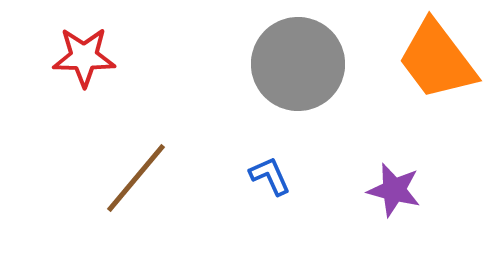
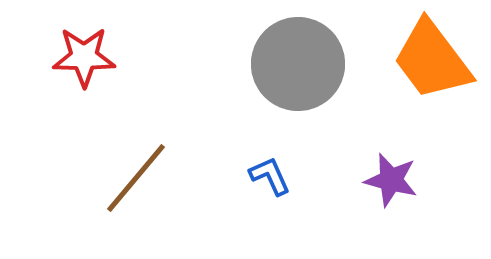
orange trapezoid: moved 5 px left
purple star: moved 3 px left, 10 px up
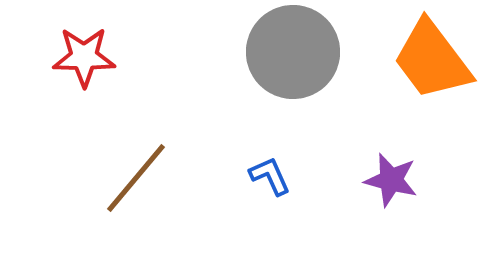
gray circle: moved 5 px left, 12 px up
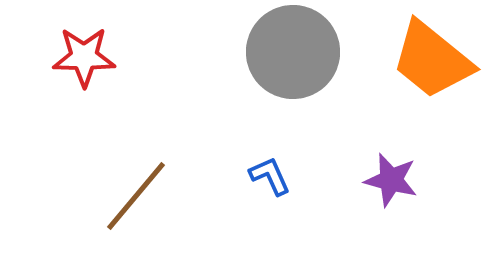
orange trapezoid: rotated 14 degrees counterclockwise
brown line: moved 18 px down
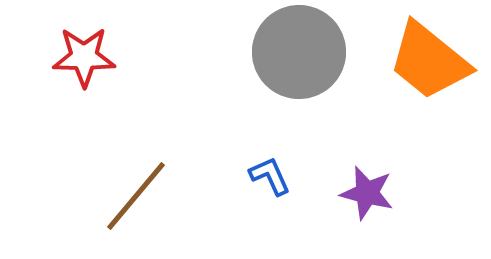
gray circle: moved 6 px right
orange trapezoid: moved 3 px left, 1 px down
purple star: moved 24 px left, 13 px down
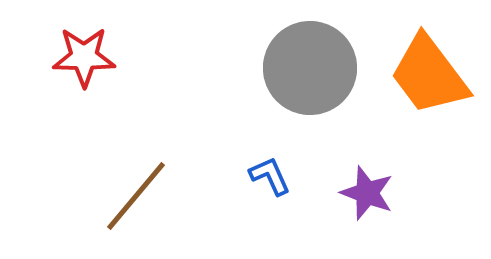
gray circle: moved 11 px right, 16 px down
orange trapezoid: moved 14 px down; rotated 14 degrees clockwise
purple star: rotated 6 degrees clockwise
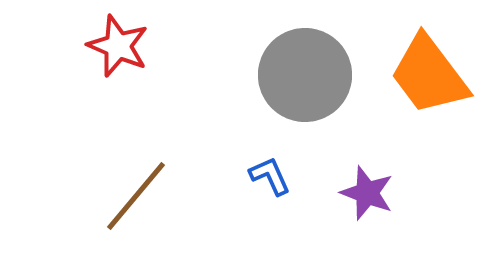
red star: moved 34 px right, 11 px up; rotated 22 degrees clockwise
gray circle: moved 5 px left, 7 px down
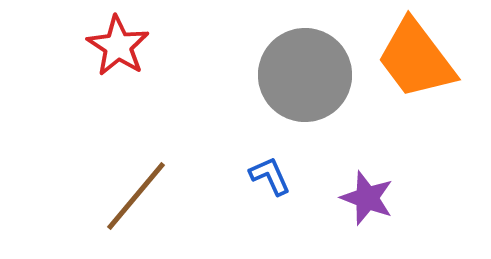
red star: rotated 10 degrees clockwise
orange trapezoid: moved 13 px left, 16 px up
purple star: moved 5 px down
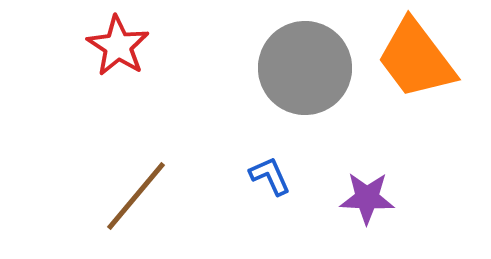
gray circle: moved 7 px up
purple star: rotated 18 degrees counterclockwise
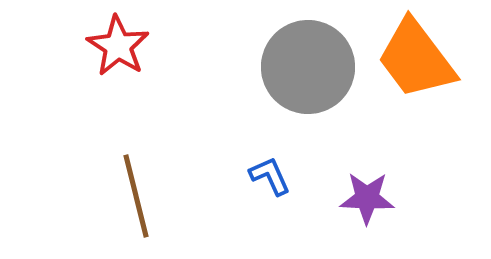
gray circle: moved 3 px right, 1 px up
brown line: rotated 54 degrees counterclockwise
